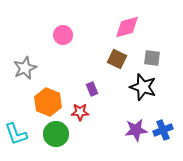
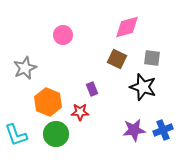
purple star: moved 2 px left
cyan L-shape: moved 1 px down
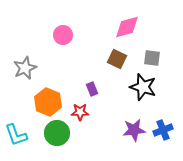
green circle: moved 1 px right, 1 px up
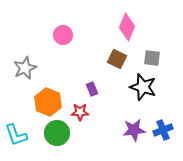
pink diamond: rotated 52 degrees counterclockwise
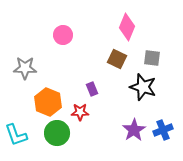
gray star: rotated 25 degrees clockwise
purple star: rotated 25 degrees counterclockwise
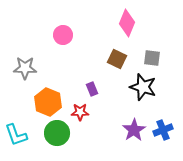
pink diamond: moved 4 px up
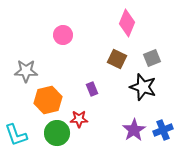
gray square: rotated 30 degrees counterclockwise
gray star: moved 1 px right, 3 px down
orange hexagon: moved 2 px up; rotated 24 degrees clockwise
red star: moved 1 px left, 7 px down
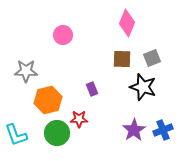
brown square: moved 5 px right; rotated 24 degrees counterclockwise
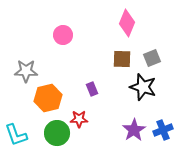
orange hexagon: moved 2 px up
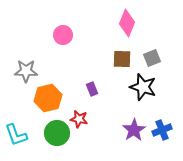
red star: rotated 12 degrees clockwise
blue cross: moved 1 px left
